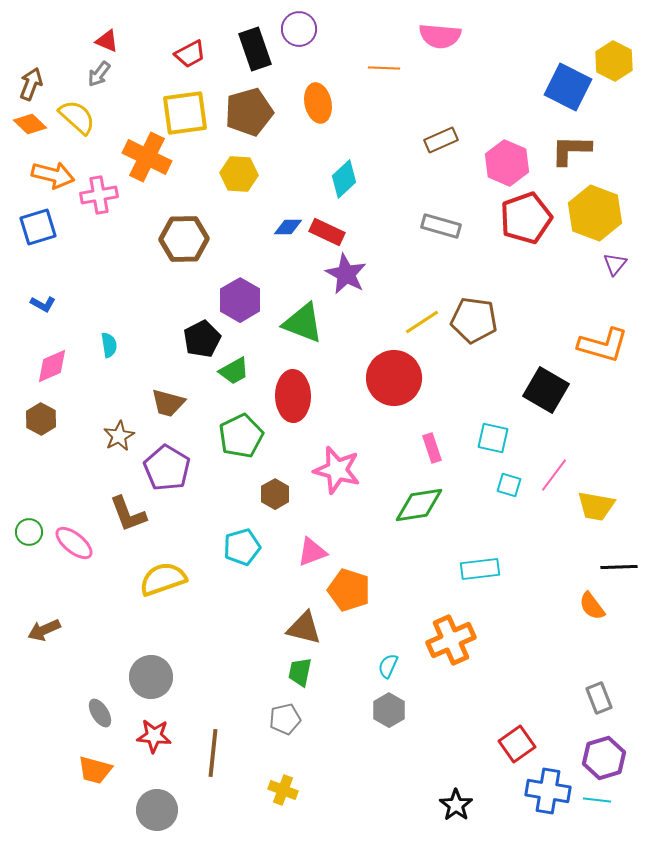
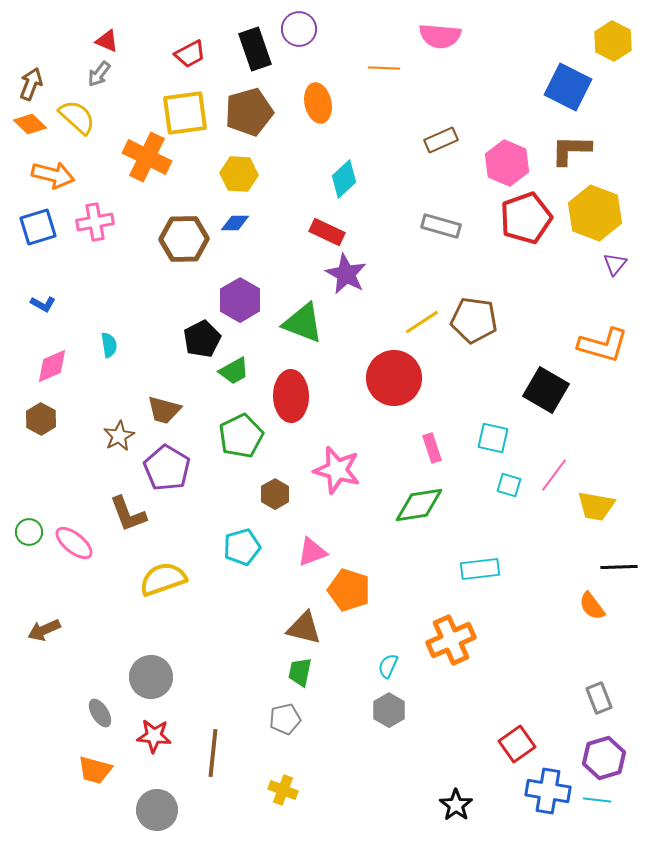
yellow hexagon at (614, 61): moved 1 px left, 20 px up
pink cross at (99, 195): moved 4 px left, 27 px down
blue diamond at (288, 227): moved 53 px left, 4 px up
red ellipse at (293, 396): moved 2 px left
brown trapezoid at (168, 403): moved 4 px left, 7 px down
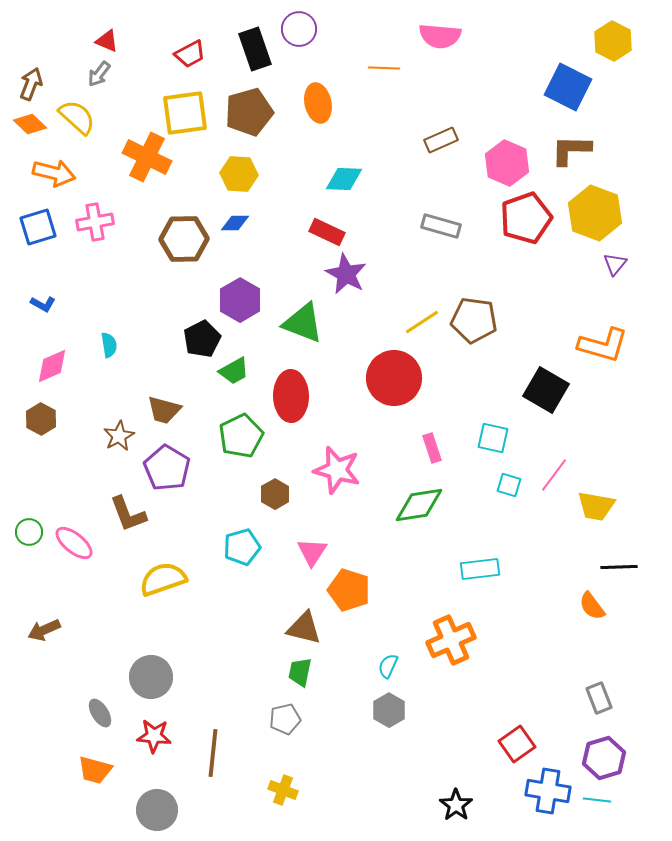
orange arrow at (53, 175): moved 1 px right, 2 px up
cyan diamond at (344, 179): rotated 45 degrees clockwise
pink triangle at (312, 552): rotated 36 degrees counterclockwise
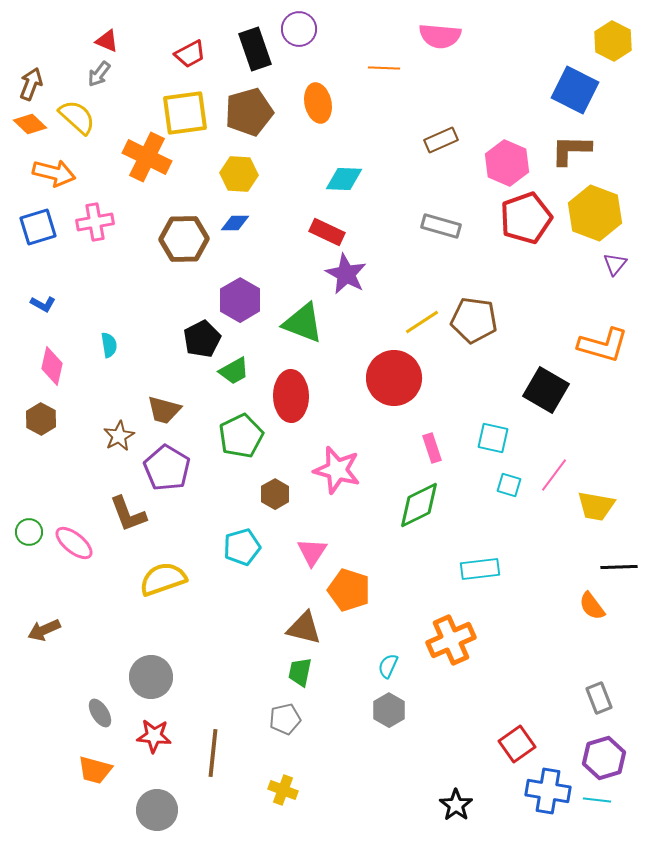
blue square at (568, 87): moved 7 px right, 3 px down
pink diamond at (52, 366): rotated 54 degrees counterclockwise
green diamond at (419, 505): rotated 18 degrees counterclockwise
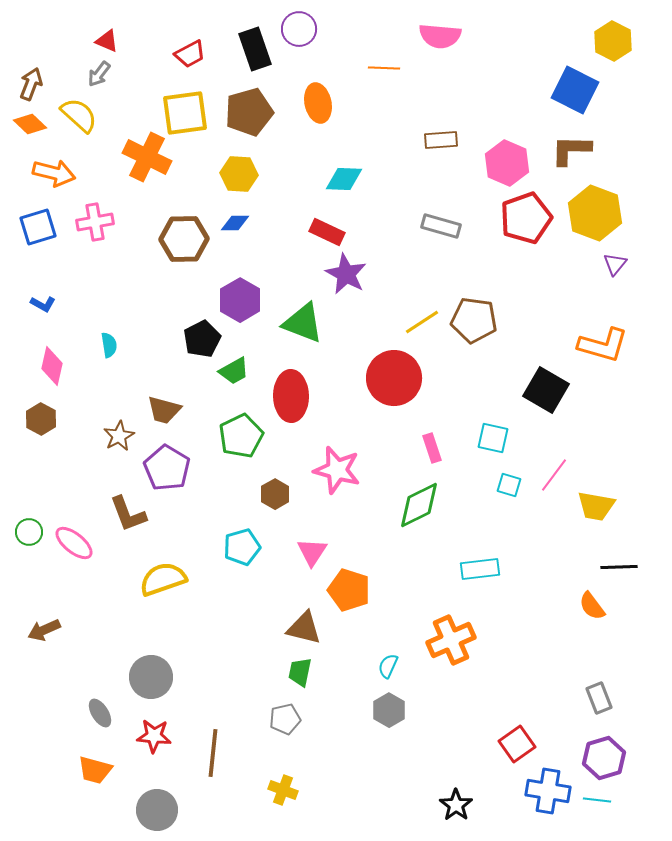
yellow semicircle at (77, 117): moved 2 px right, 2 px up
brown rectangle at (441, 140): rotated 20 degrees clockwise
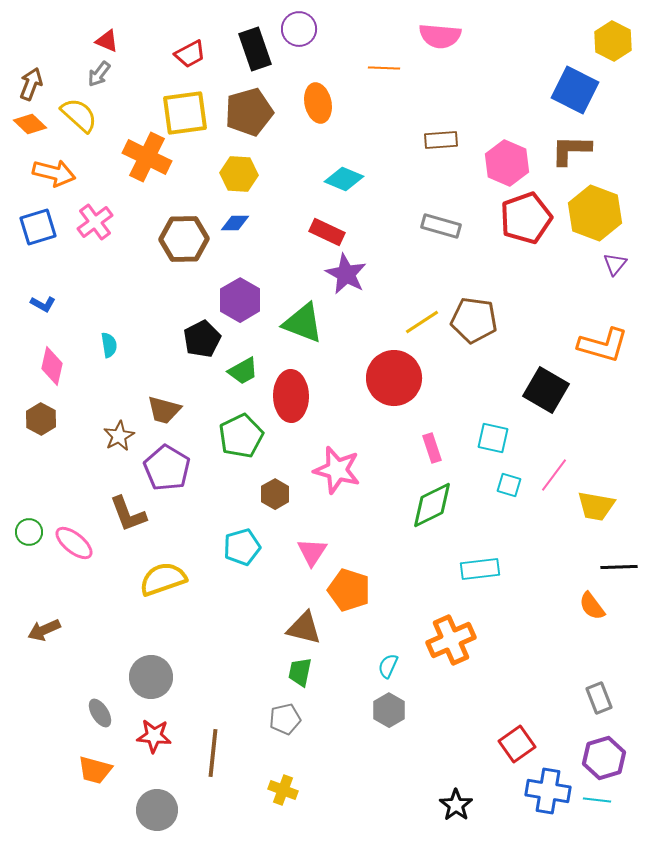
cyan diamond at (344, 179): rotated 21 degrees clockwise
pink cross at (95, 222): rotated 27 degrees counterclockwise
green trapezoid at (234, 371): moved 9 px right
green diamond at (419, 505): moved 13 px right
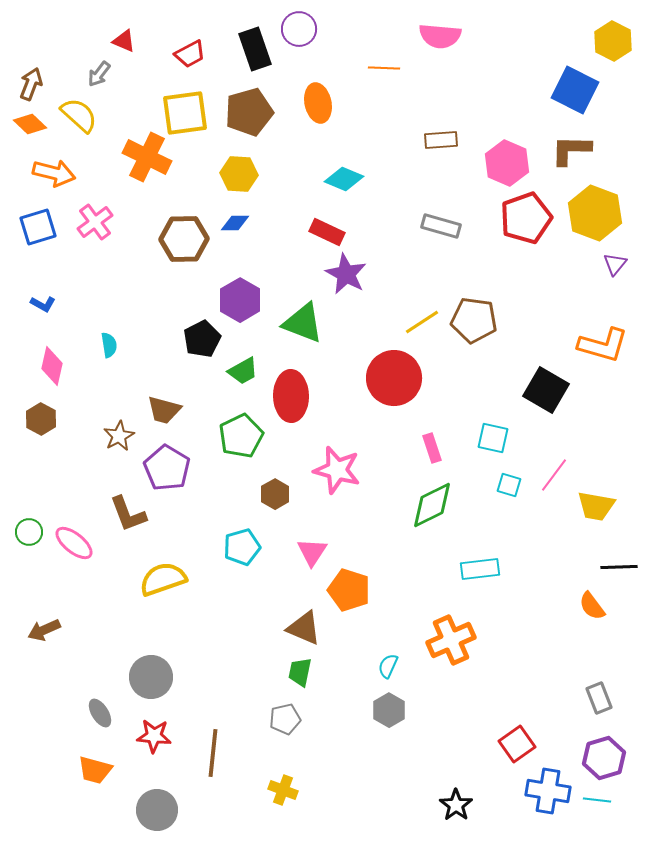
red triangle at (107, 41): moved 17 px right
brown triangle at (304, 628): rotated 9 degrees clockwise
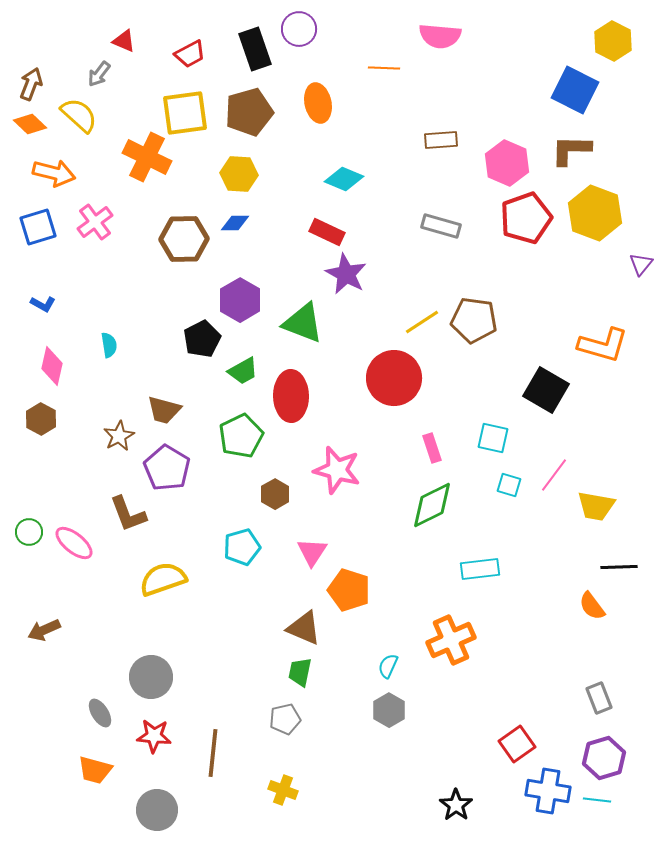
purple triangle at (615, 264): moved 26 px right
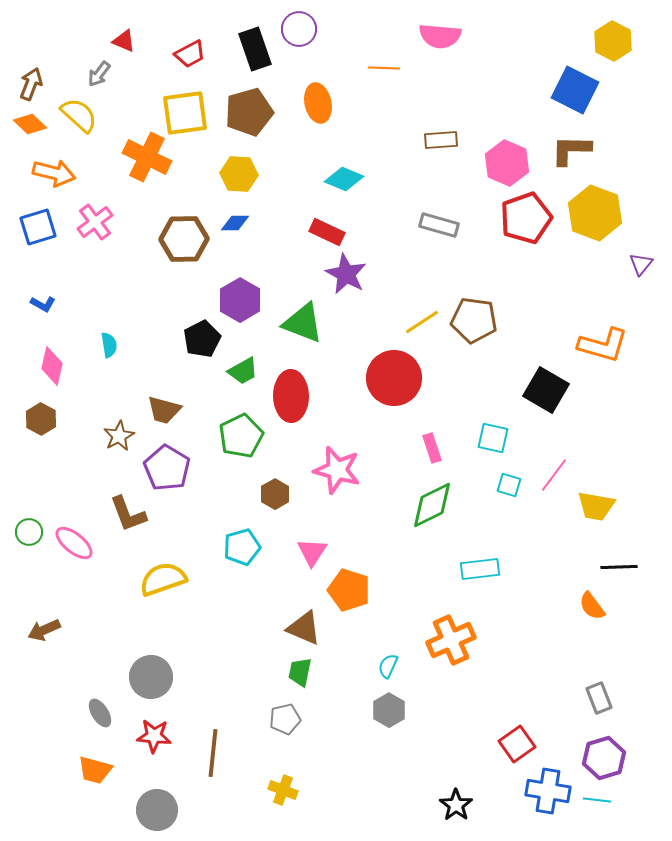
gray rectangle at (441, 226): moved 2 px left, 1 px up
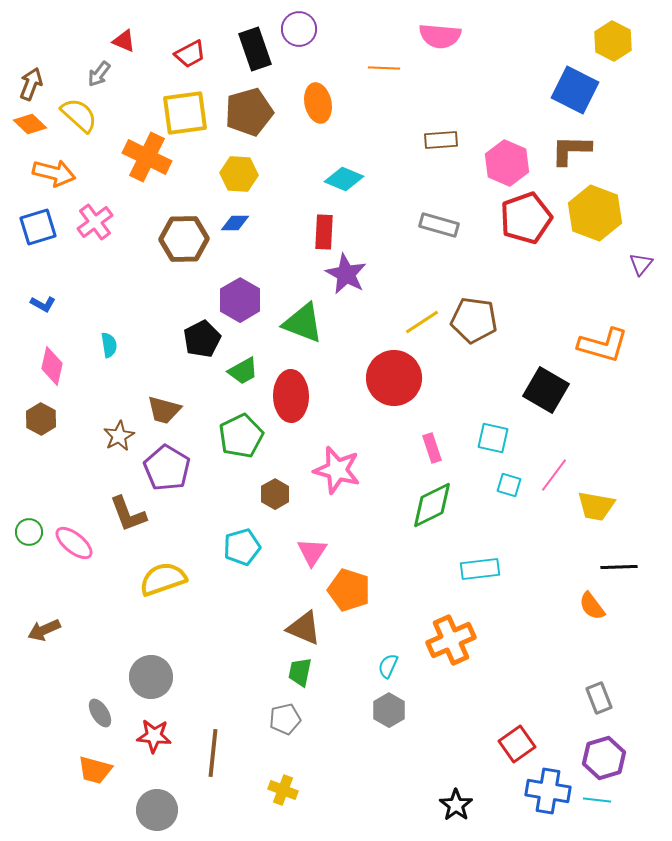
red rectangle at (327, 232): moved 3 px left; rotated 68 degrees clockwise
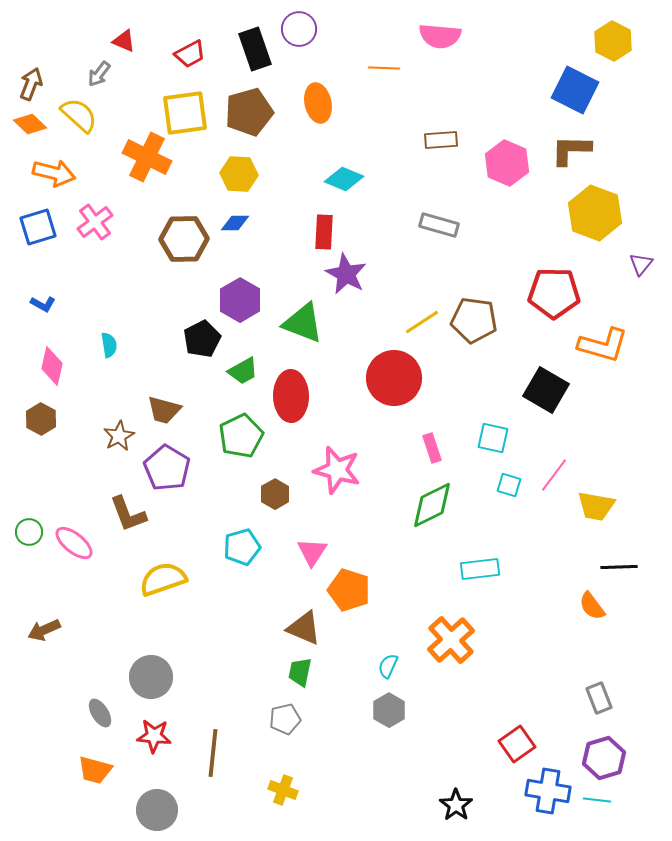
red pentagon at (526, 218): moved 28 px right, 75 px down; rotated 21 degrees clockwise
orange cross at (451, 640): rotated 18 degrees counterclockwise
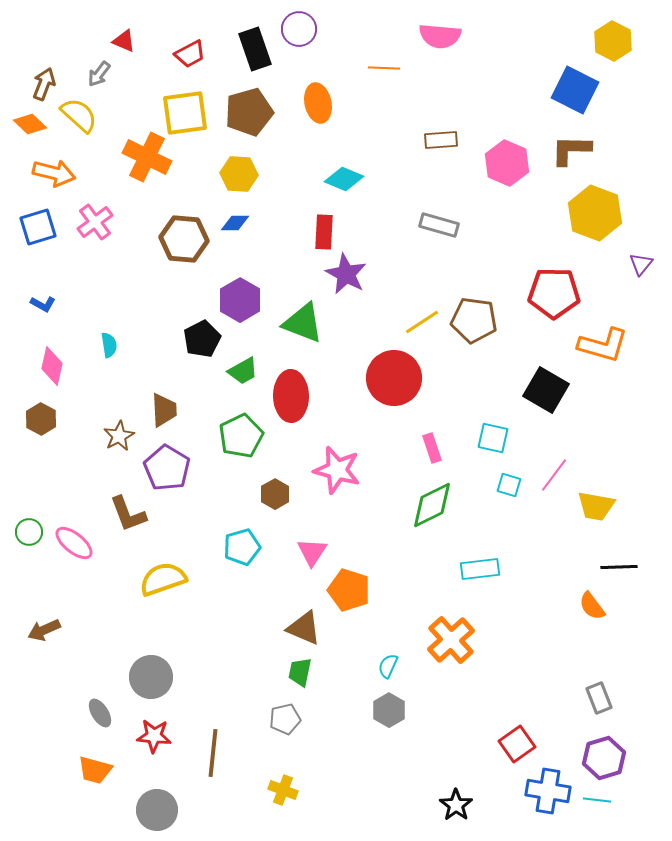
brown arrow at (31, 84): moved 13 px right
brown hexagon at (184, 239): rotated 6 degrees clockwise
brown trapezoid at (164, 410): rotated 108 degrees counterclockwise
